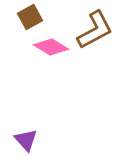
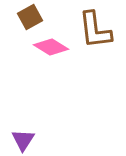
brown L-shape: rotated 111 degrees clockwise
purple triangle: moved 3 px left; rotated 15 degrees clockwise
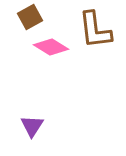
purple triangle: moved 9 px right, 14 px up
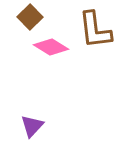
brown square: rotated 15 degrees counterclockwise
purple triangle: rotated 10 degrees clockwise
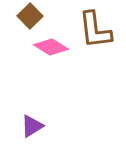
brown square: moved 1 px up
purple triangle: rotated 15 degrees clockwise
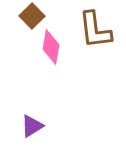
brown square: moved 2 px right
pink diamond: rotated 68 degrees clockwise
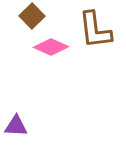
pink diamond: rotated 76 degrees counterclockwise
purple triangle: moved 16 px left; rotated 35 degrees clockwise
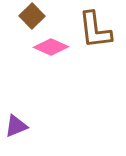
purple triangle: rotated 25 degrees counterclockwise
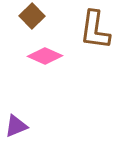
brown L-shape: rotated 15 degrees clockwise
pink diamond: moved 6 px left, 9 px down
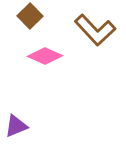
brown square: moved 2 px left
brown L-shape: rotated 51 degrees counterclockwise
